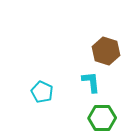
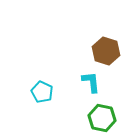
green hexagon: rotated 12 degrees clockwise
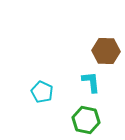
brown hexagon: rotated 16 degrees counterclockwise
green hexagon: moved 16 px left, 2 px down
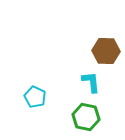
cyan pentagon: moved 7 px left, 5 px down
green hexagon: moved 3 px up
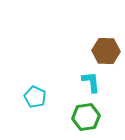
green hexagon: rotated 20 degrees counterclockwise
